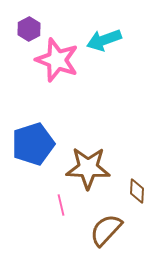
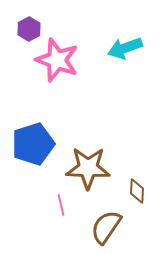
cyan arrow: moved 21 px right, 8 px down
brown semicircle: moved 3 px up; rotated 9 degrees counterclockwise
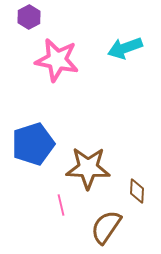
purple hexagon: moved 12 px up
pink star: rotated 9 degrees counterclockwise
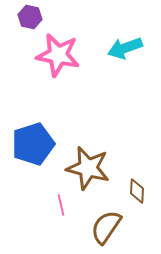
purple hexagon: moved 1 px right; rotated 20 degrees counterclockwise
pink star: moved 1 px right, 5 px up
brown star: rotated 12 degrees clockwise
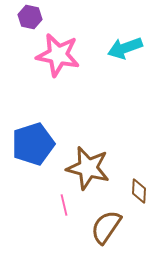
brown diamond: moved 2 px right
pink line: moved 3 px right
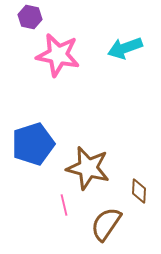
brown semicircle: moved 3 px up
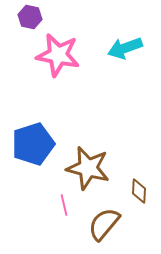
brown semicircle: moved 2 px left; rotated 6 degrees clockwise
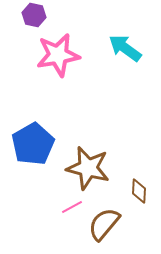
purple hexagon: moved 4 px right, 2 px up
cyan arrow: rotated 56 degrees clockwise
pink star: rotated 21 degrees counterclockwise
blue pentagon: rotated 12 degrees counterclockwise
pink line: moved 8 px right, 2 px down; rotated 75 degrees clockwise
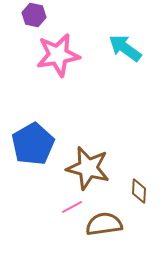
brown semicircle: rotated 42 degrees clockwise
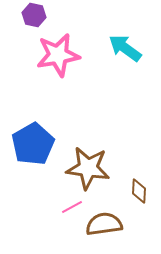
brown star: rotated 6 degrees counterclockwise
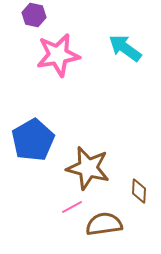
blue pentagon: moved 4 px up
brown star: rotated 6 degrees clockwise
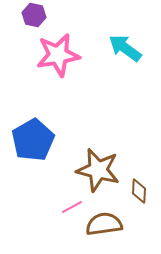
brown star: moved 10 px right, 2 px down
